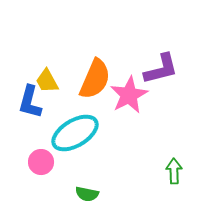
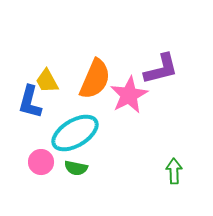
green semicircle: moved 11 px left, 26 px up
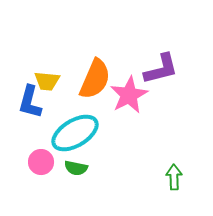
yellow trapezoid: rotated 56 degrees counterclockwise
green arrow: moved 6 px down
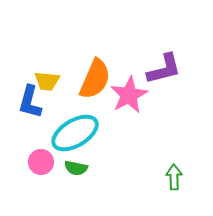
purple L-shape: moved 3 px right
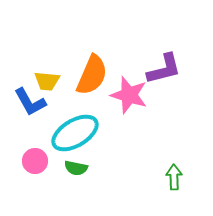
orange semicircle: moved 3 px left, 4 px up
pink star: rotated 27 degrees counterclockwise
blue L-shape: rotated 44 degrees counterclockwise
pink circle: moved 6 px left, 1 px up
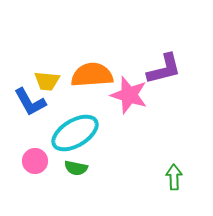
orange semicircle: rotated 117 degrees counterclockwise
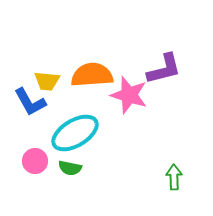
green semicircle: moved 6 px left
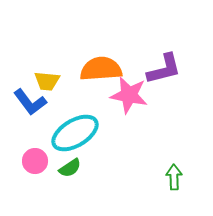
orange semicircle: moved 9 px right, 6 px up
pink star: rotated 6 degrees counterclockwise
blue L-shape: rotated 8 degrees counterclockwise
green semicircle: rotated 45 degrees counterclockwise
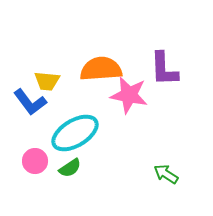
purple L-shape: rotated 102 degrees clockwise
green arrow: moved 8 px left, 3 px up; rotated 55 degrees counterclockwise
